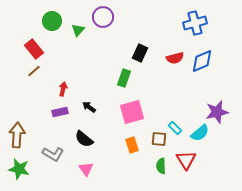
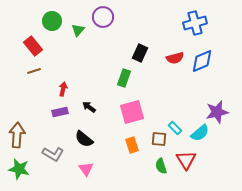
red rectangle: moved 1 px left, 3 px up
brown line: rotated 24 degrees clockwise
green semicircle: rotated 14 degrees counterclockwise
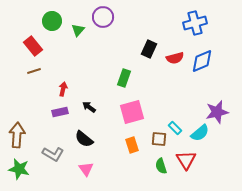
black rectangle: moved 9 px right, 4 px up
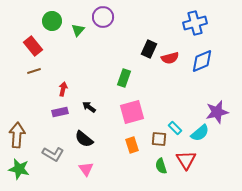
red semicircle: moved 5 px left
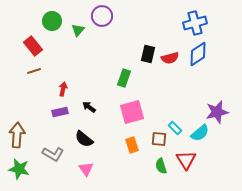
purple circle: moved 1 px left, 1 px up
black rectangle: moved 1 px left, 5 px down; rotated 12 degrees counterclockwise
blue diamond: moved 4 px left, 7 px up; rotated 10 degrees counterclockwise
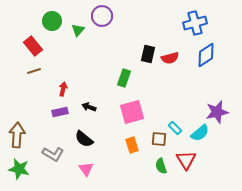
blue diamond: moved 8 px right, 1 px down
black arrow: rotated 16 degrees counterclockwise
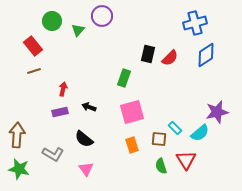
red semicircle: rotated 30 degrees counterclockwise
